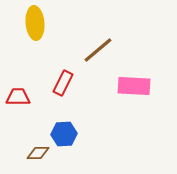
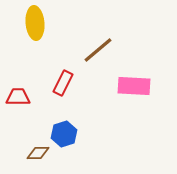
blue hexagon: rotated 15 degrees counterclockwise
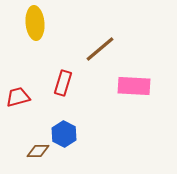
brown line: moved 2 px right, 1 px up
red rectangle: rotated 10 degrees counterclockwise
red trapezoid: rotated 15 degrees counterclockwise
blue hexagon: rotated 15 degrees counterclockwise
brown diamond: moved 2 px up
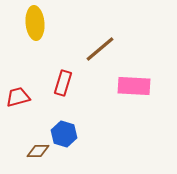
blue hexagon: rotated 10 degrees counterclockwise
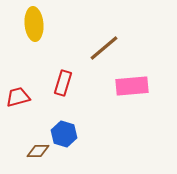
yellow ellipse: moved 1 px left, 1 px down
brown line: moved 4 px right, 1 px up
pink rectangle: moved 2 px left; rotated 8 degrees counterclockwise
